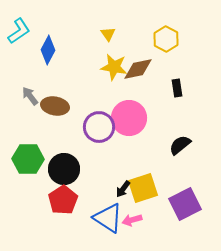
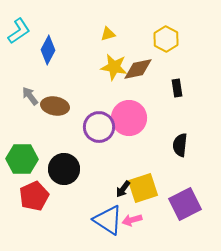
yellow triangle: rotated 49 degrees clockwise
black semicircle: rotated 45 degrees counterclockwise
green hexagon: moved 6 px left
red pentagon: moved 29 px left, 4 px up; rotated 8 degrees clockwise
blue triangle: moved 2 px down
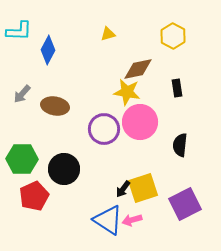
cyan L-shape: rotated 36 degrees clockwise
yellow hexagon: moved 7 px right, 3 px up
yellow star: moved 13 px right, 25 px down
gray arrow: moved 8 px left, 2 px up; rotated 102 degrees counterclockwise
pink circle: moved 11 px right, 4 px down
purple circle: moved 5 px right, 2 px down
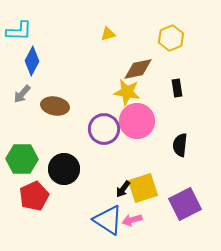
yellow hexagon: moved 2 px left, 2 px down; rotated 10 degrees clockwise
blue diamond: moved 16 px left, 11 px down
pink circle: moved 3 px left, 1 px up
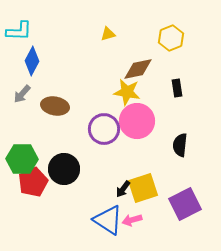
red pentagon: moved 1 px left, 14 px up
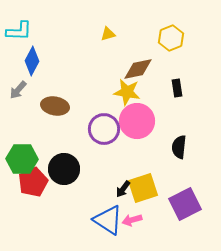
gray arrow: moved 4 px left, 4 px up
black semicircle: moved 1 px left, 2 px down
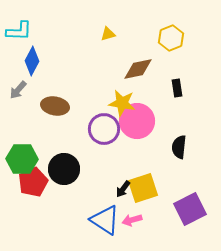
yellow star: moved 5 px left, 11 px down
purple square: moved 5 px right, 5 px down
blue triangle: moved 3 px left
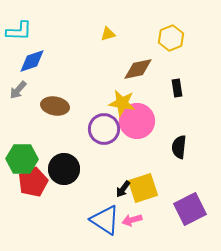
blue diamond: rotated 44 degrees clockwise
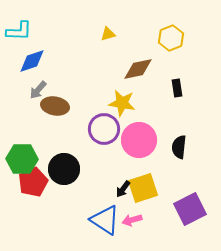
gray arrow: moved 20 px right
pink circle: moved 2 px right, 19 px down
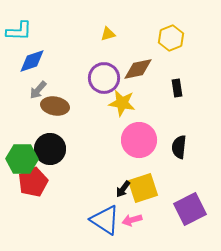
purple circle: moved 51 px up
black circle: moved 14 px left, 20 px up
